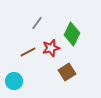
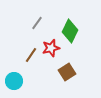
green diamond: moved 2 px left, 3 px up
brown line: moved 3 px right, 3 px down; rotated 28 degrees counterclockwise
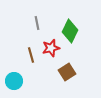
gray line: rotated 48 degrees counterclockwise
brown line: rotated 49 degrees counterclockwise
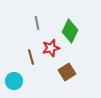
brown line: moved 2 px down
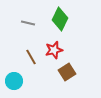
gray line: moved 9 px left; rotated 64 degrees counterclockwise
green diamond: moved 10 px left, 12 px up
red star: moved 3 px right, 2 px down
brown line: rotated 14 degrees counterclockwise
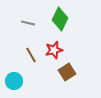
brown line: moved 2 px up
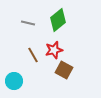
green diamond: moved 2 px left, 1 px down; rotated 25 degrees clockwise
brown line: moved 2 px right
brown square: moved 3 px left, 2 px up; rotated 30 degrees counterclockwise
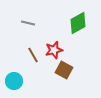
green diamond: moved 20 px right, 3 px down; rotated 10 degrees clockwise
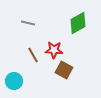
red star: rotated 18 degrees clockwise
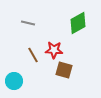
brown square: rotated 12 degrees counterclockwise
